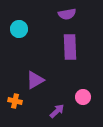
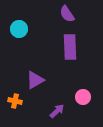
purple semicircle: rotated 66 degrees clockwise
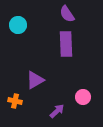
cyan circle: moved 1 px left, 4 px up
purple rectangle: moved 4 px left, 3 px up
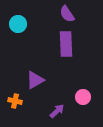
cyan circle: moved 1 px up
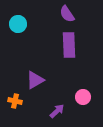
purple rectangle: moved 3 px right, 1 px down
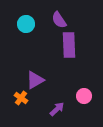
purple semicircle: moved 8 px left, 6 px down
cyan circle: moved 8 px right
pink circle: moved 1 px right, 1 px up
orange cross: moved 6 px right, 3 px up; rotated 24 degrees clockwise
purple arrow: moved 2 px up
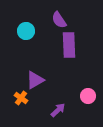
cyan circle: moved 7 px down
pink circle: moved 4 px right
purple arrow: moved 1 px right, 1 px down
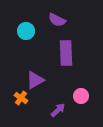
purple semicircle: moved 2 px left; rotated 30 degrees counterclockwise
purple rectangle: moved 3 px left, 8 px down
pink circle: moved 7 px left
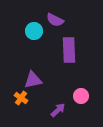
purple semicircle: moved 2 px left
cyan circle: moved 8 px right
purple rectangle: moved 3 px right, 3 px up
purple triangle: moved 2 px left; rotated 18 degrees clockwise
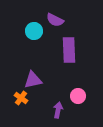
pink circle: moved 3 px left
purple arrow: rotated 35 degrees counterclockwise
